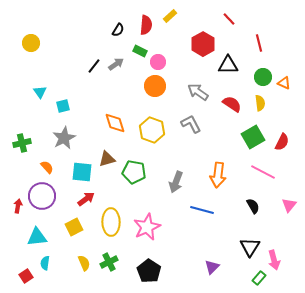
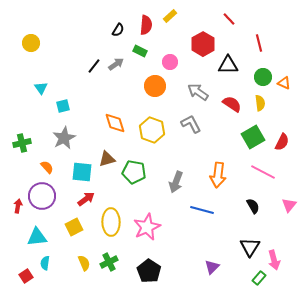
pink circle at (158, 62): moved 12 px right
cyan triangle at (40, 92): moved 1 px right, 4 px up
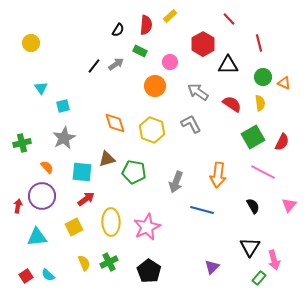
cyan semicircle at (45, 263): moved 3 px right, 12 px down; rotated 56 degrees counterclockwise
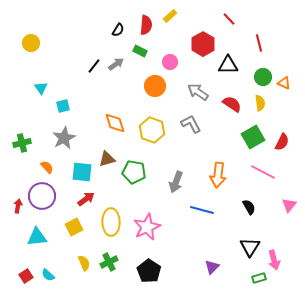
black semicircle at (253, 206): moved 4 px left, 1 px down
green rectangle at (259, 278): rotated 32 degrees clockwise
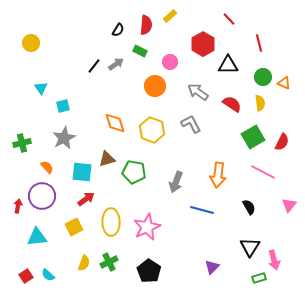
yellow semicircle at (84, 263): rotated 42 degrees clockwise
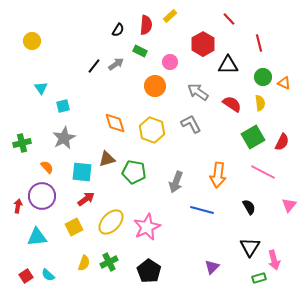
yellow circle at (31, 43): moved 1 px right, 2 px up
yellow ellipse at (111, 222): rotated 44 degrees clockwise
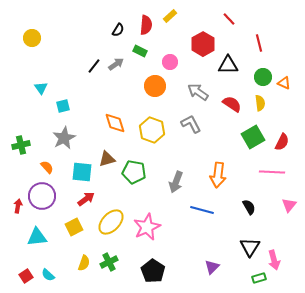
yellow circle at (32, 41): moved 3 px up
green cross at (22, 143): moved 1 px left, 2 px down
pink line at (263, 172): moved 9 px right; rotated 25 degrees counterclockwise
black pentagon at (149, 271): moved 4 px right
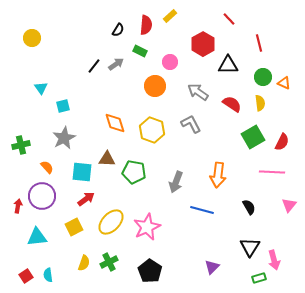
brown triangle at (107, 159): rotated 18 degrees clockwise
black pentagon at (153, 271): moved 3 px left
cyan semicircle at (48, 275): rotated 40 degrees clockwise
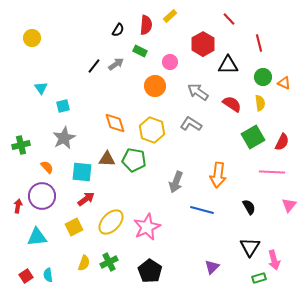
gray L-shape at (191, 124): rotated 30 degrees counterclockwise
green pentagon at (134, 172): moved 12 px up
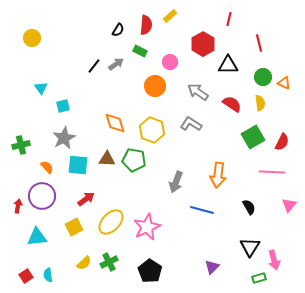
red line at (229, 19): rotated 56 degrees clockwise
cyan square at (82, 172): moved 4 px left, 7 px up
yellow semicircle at (84, 263): rotated 28 degrees clockwise
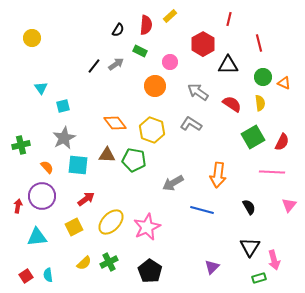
orange diamond at (115, 123): rotated 20 degrees counterclockwise
brown triangle at (107, 159): moved 4 px up
gray arrow at (176, 182): moved 3 px left, 1 px down; rotated 40 degrees clockwise
